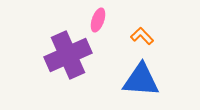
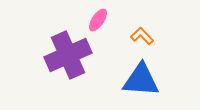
pink ellipse: rotated 15 degrees clockwise
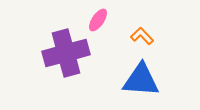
purple cross: moved 2 px left, 2 px up; rotated 9 degrees clockwise
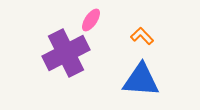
pink ellipse: moved 7 px left
purple cross: rotated 12 degrees counterclockwise
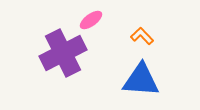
pink ellipse: rotated 20 degrees clockwise
purple cross: moved 3 px left
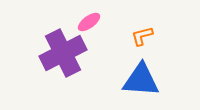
pink ellipse: moved 2 px left, 2 px down
orange L-shape: rotated 60 degrees counterclockwise
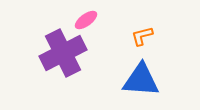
pink ellipse: moved 3 px left, 2 px up
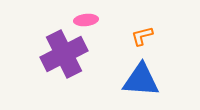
pink ellipse: rotated 30 degrees clockwise
purple cross: moved 1 px right, 1 px down
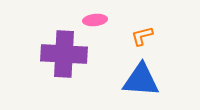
pink ellipse: moved 9 px right
purple cross: rotated 30 degrees clockwise
